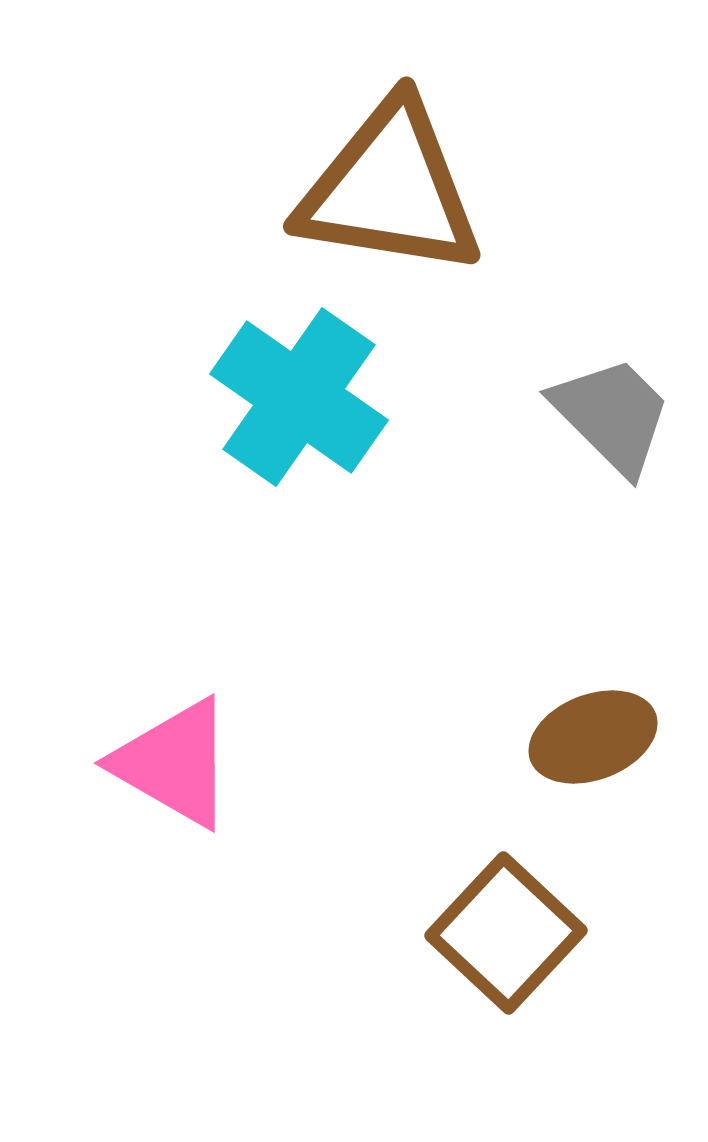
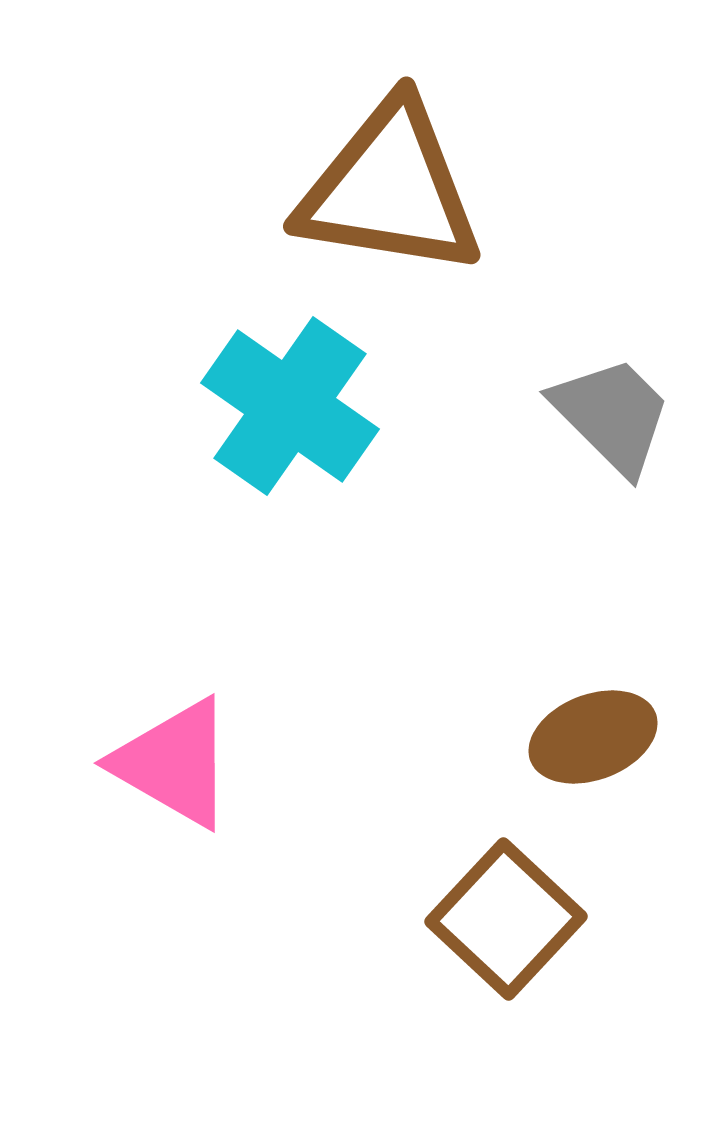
cyan cross: moved 9 px left, 9 px down
brown square: moved 14 px up
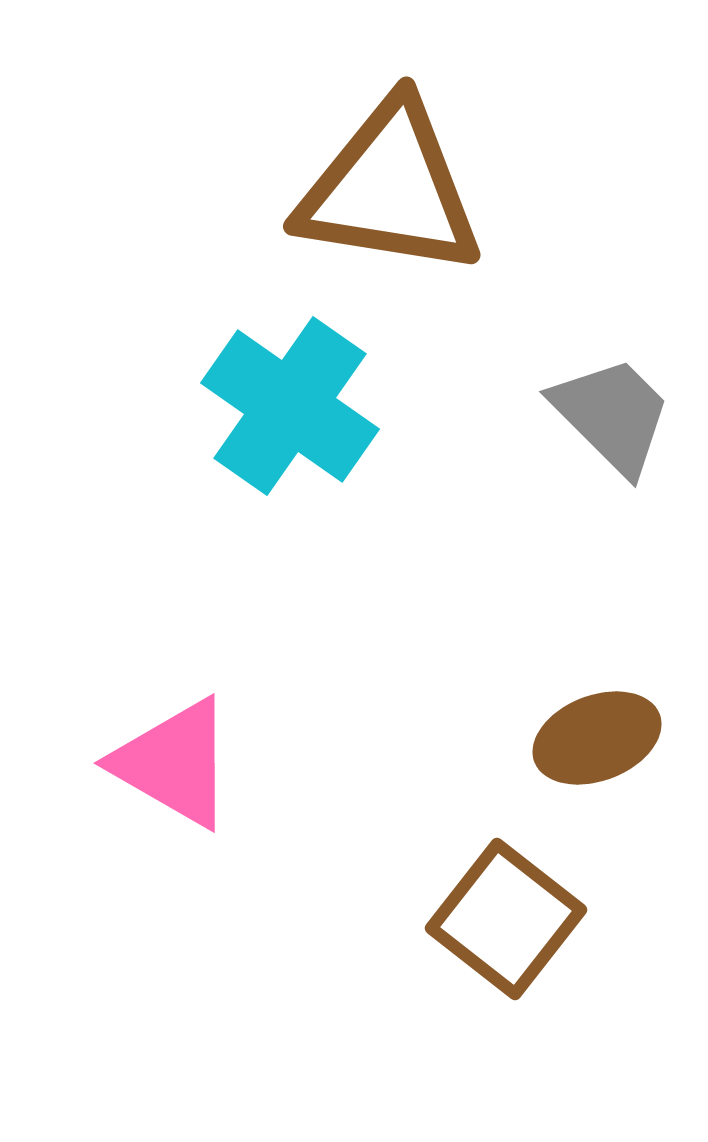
brown ellipse: moved 4 px right, 1 px down
brown square: rotated 5 degrees counterclockwise
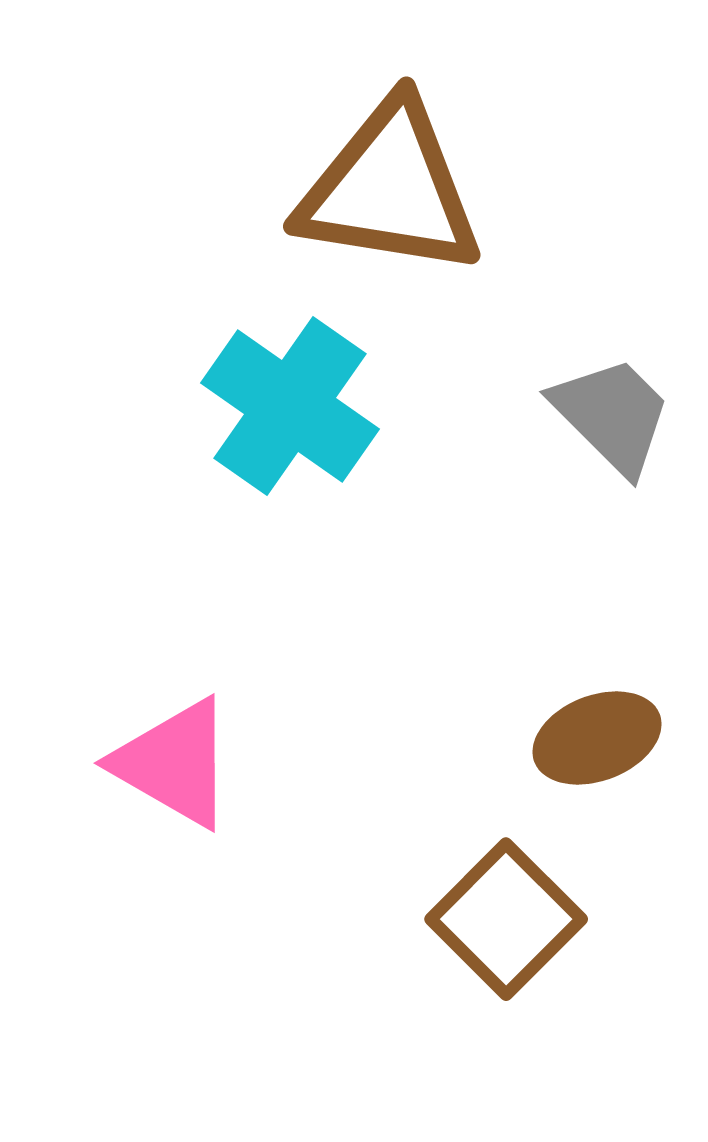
brown square: rotated 7 degrees clockwise
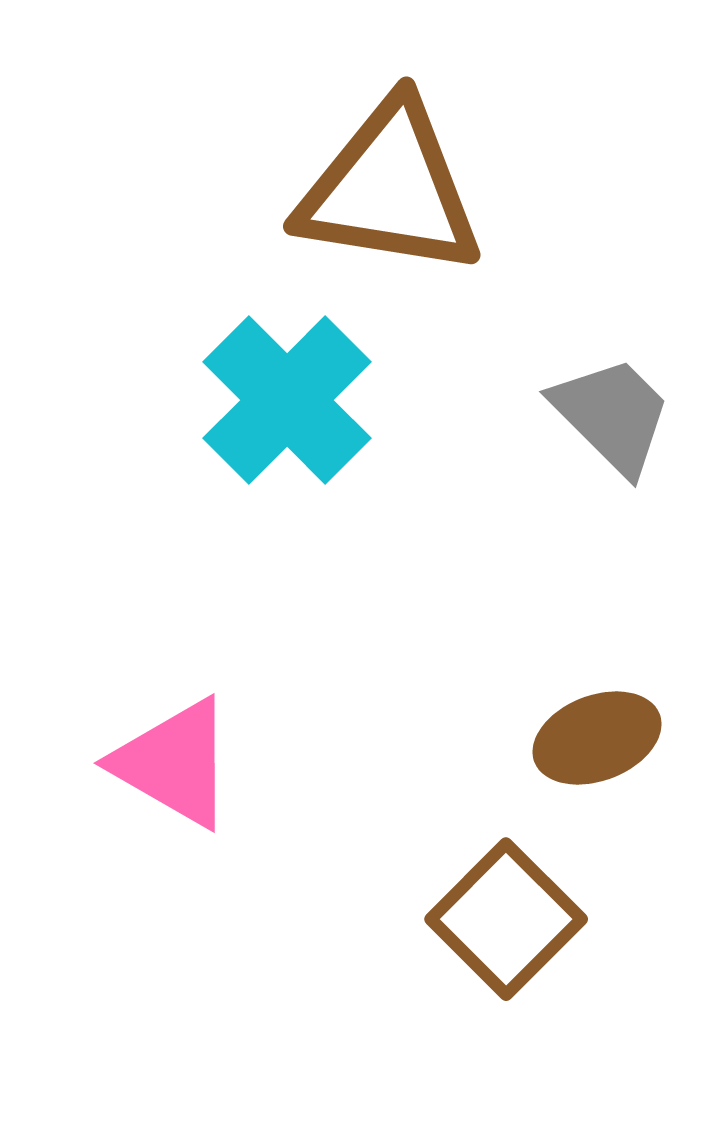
cyan cross: moved 3 px left, 6 px up; rotated 10 degrees clockwise
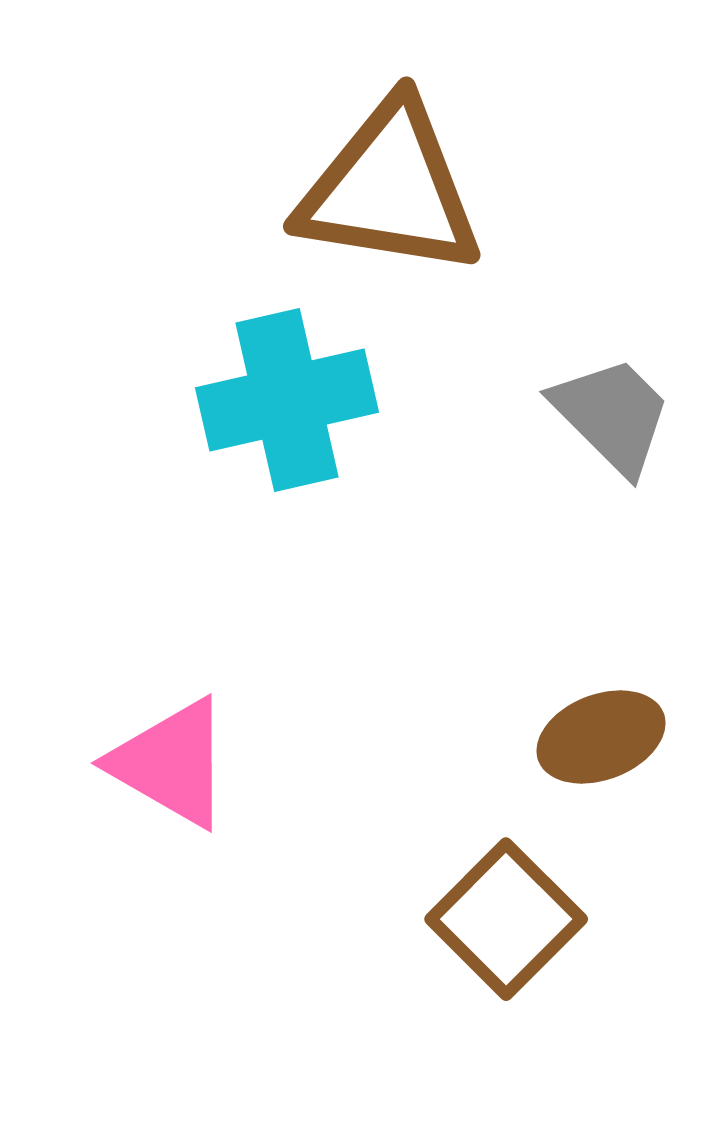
cyan cross: rotated 32 degrees clockwise
brown ellipse: moved 4 px right, 1 px up
pink triangle: moved 3 px left
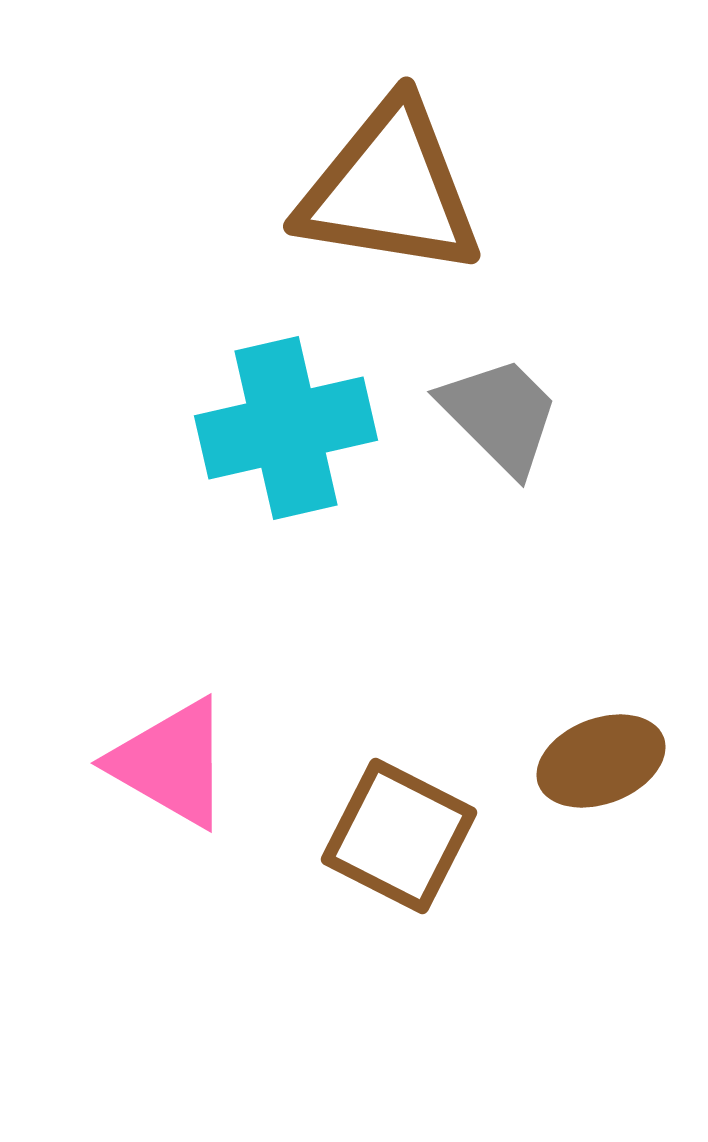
cyan cross: moved 1 px left, 28 px down
gray trapezoid: moved 112 px left
brown ellipse: moved 24 px down
brown square: moved 107 px left, 83 px up; rotated 18 degrees counterclockwise
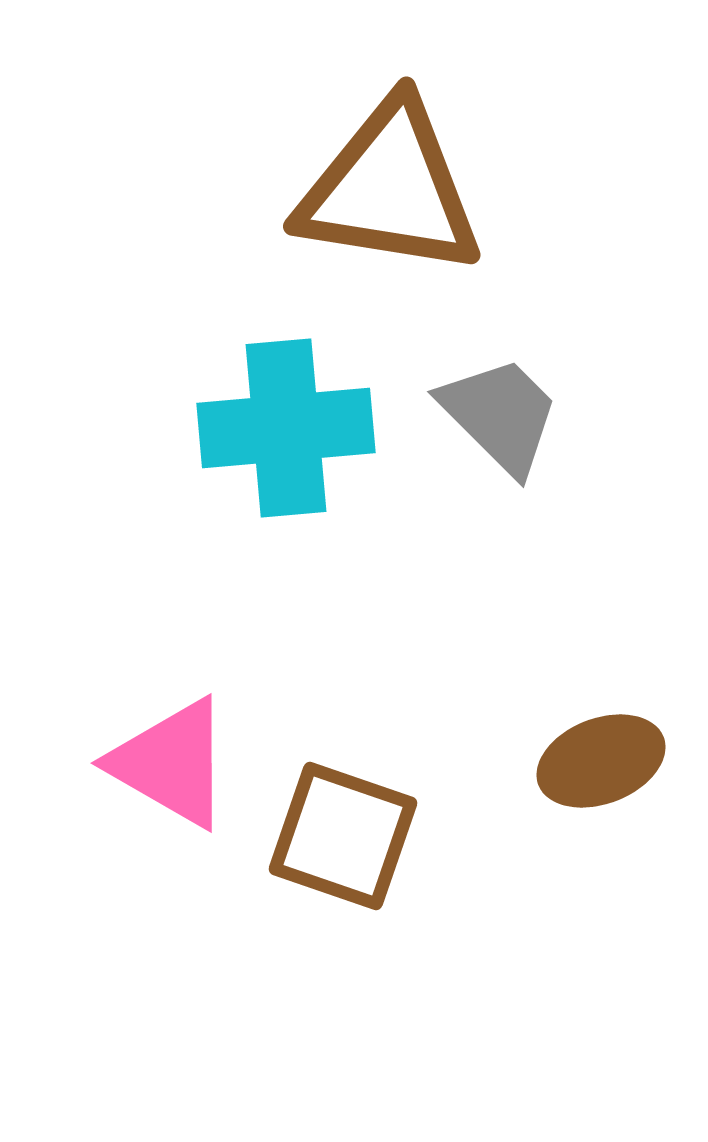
cyan cross: rotated 8 degrees clockwise
brown square: moved 56 px left; rotated 8 degrees counterclockwise
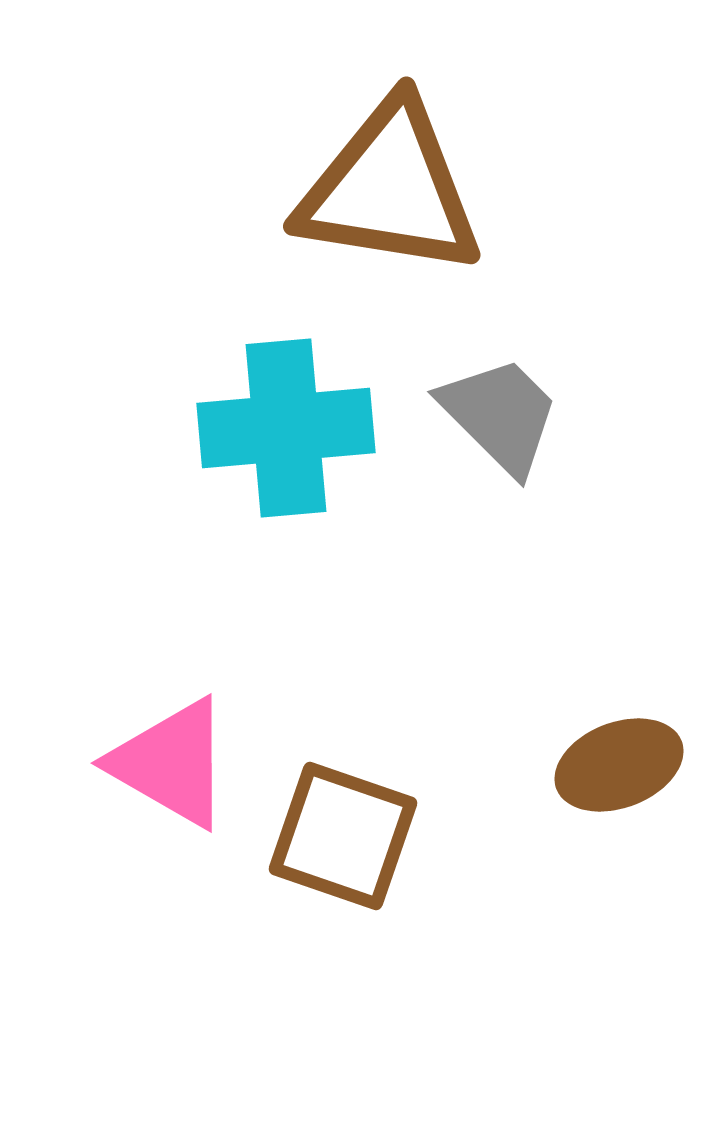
brown ellipse: moved 18 px right, 4 px down
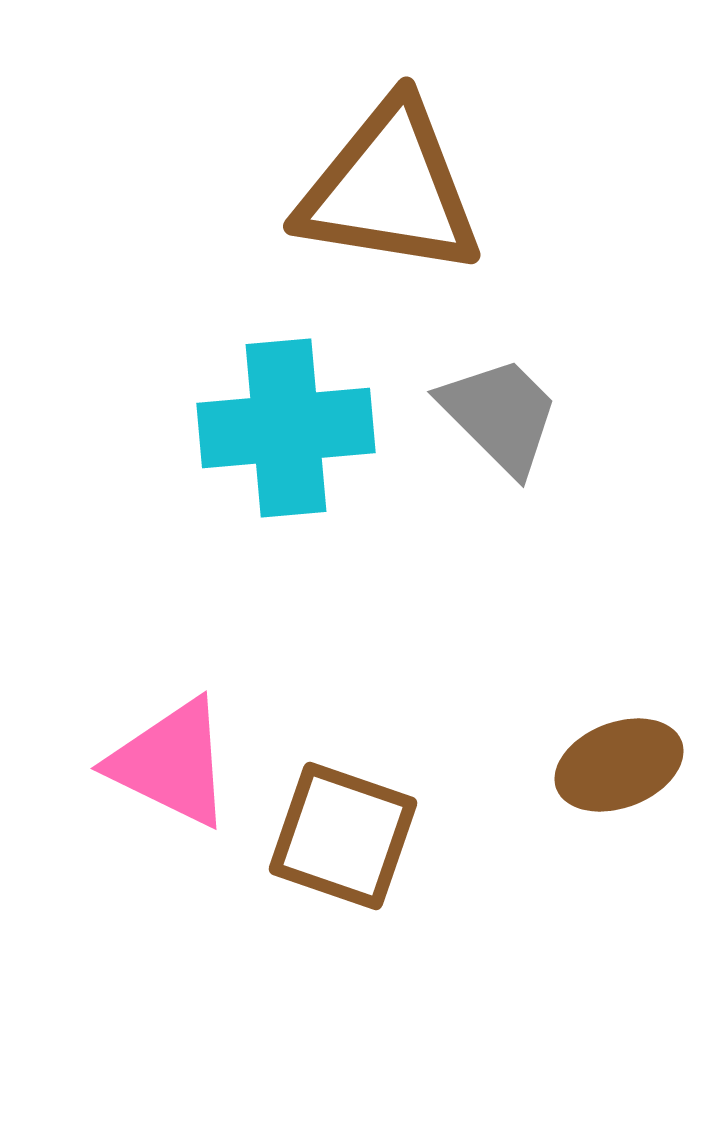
pink triangle: rotated 4 degrees counterclockwise
